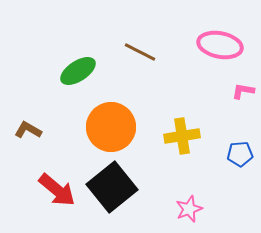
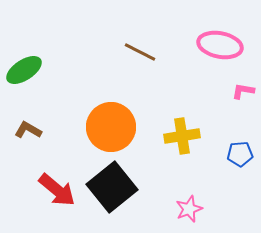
green ellipse: moved 54 px left, 1 px up
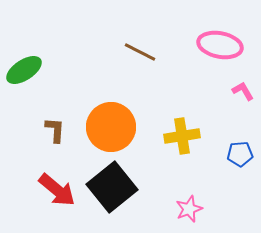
pink L-shape: rotated 50 degrees clockwise
brown L-shape: moved 27 px right; rotated 64 degrees clockwise
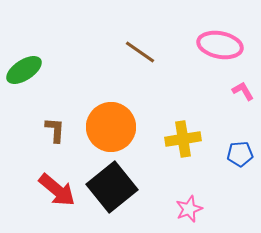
brown line: rotated 8 degrees clockwise
yellow cross: moved 1 px right, 3 px down
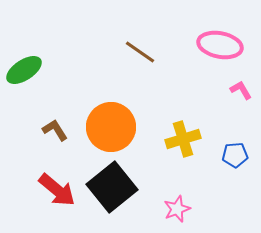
pink L-shape: moved 2 px left, 1 px up
brown L-shape: rotated 36 degrees counterclockwise
yellow cross: rotated 8 degrees counterclockwise
blue pentagon: moved 5 px left, 1 px down
pink star: moved 12 px left
